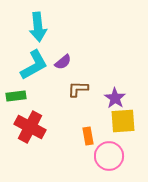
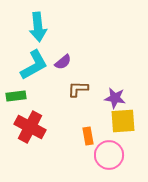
purple star: rotated 25 degrees counterclockwise
pink circle: moved 1 px up
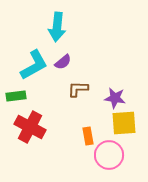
cyan arrow: moved 19 px right; rotated 12 degrees clockwise
yellow square: moved 1 px right, 2 px down
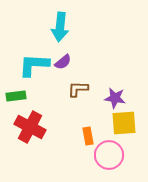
cyan arrow: moved 3 px right
cyan L-shape: rotated 148 degrees counterclockwise
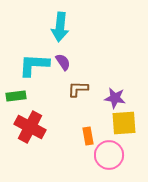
purple semicircle: rotated 84 degrees counterclockwise
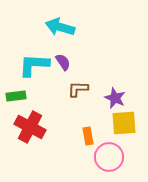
cyan arrow: rotated 100 degrees clockwise
purple star: rotated 15 degrees clockwise
pink circle: moved 2 px down
